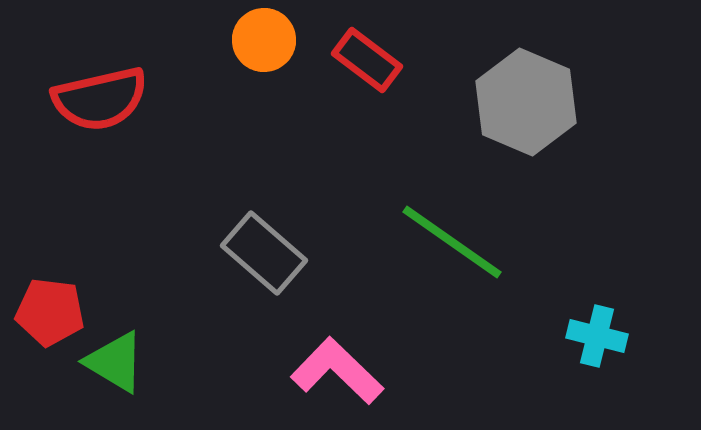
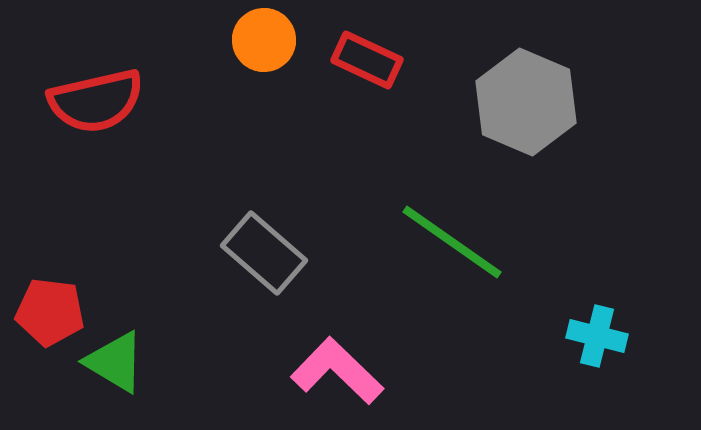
red rectangle: rotated 12 degrees counterclockwise
red semicircle: moved 4 px left, 2 px down
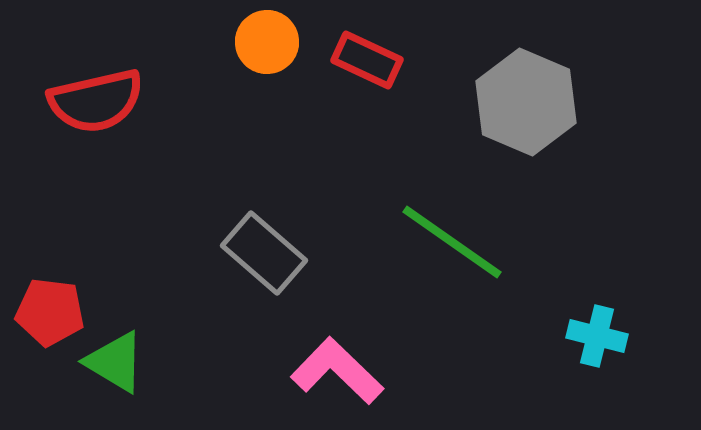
orange circle: moved 3 px right, 2 px down
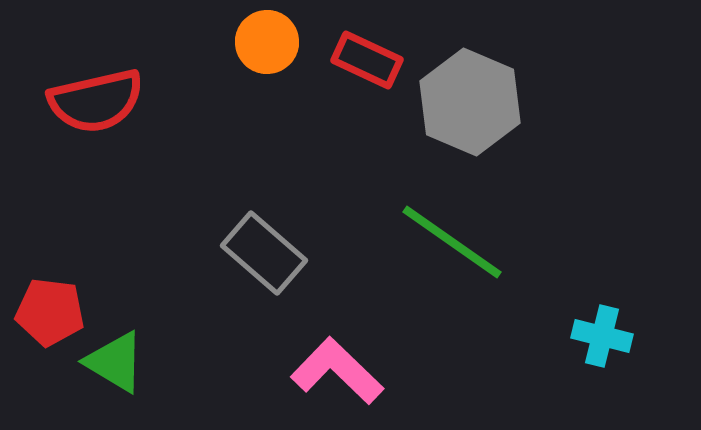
gray hexagon: moved 56 px left
cyan cross: moved 5 px right
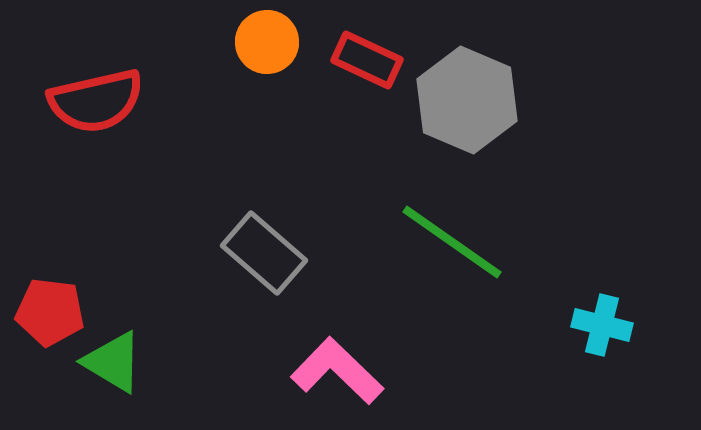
gray hexagon: moved 3 px left, 2 px up
cyan cross: moved 11 px up
green triangle: moved 2 px left
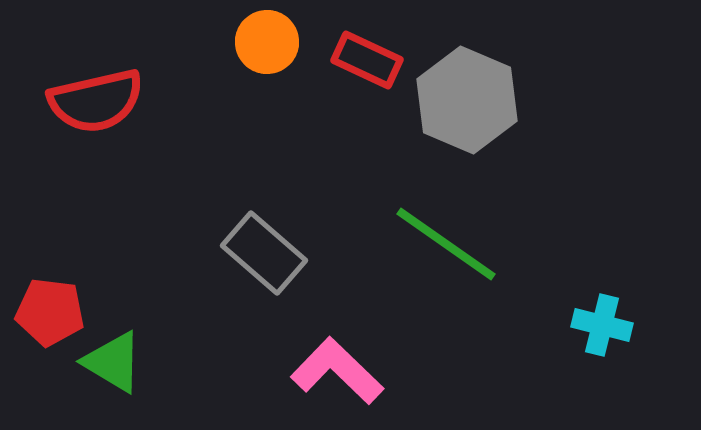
green line: moved 6 px left, 2 px down
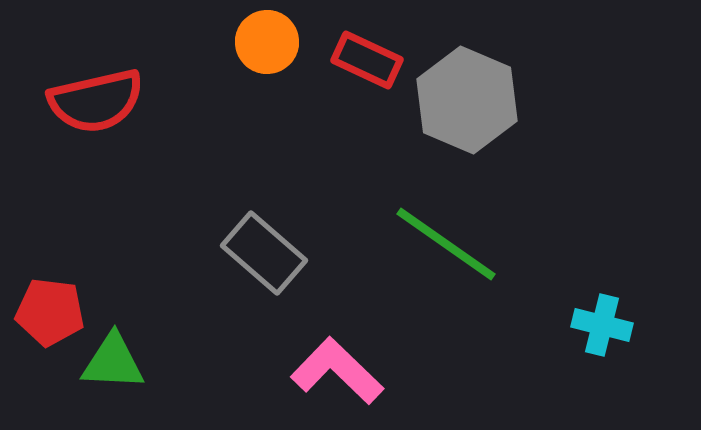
green triangle: rotated 28 degrees counterclockwise
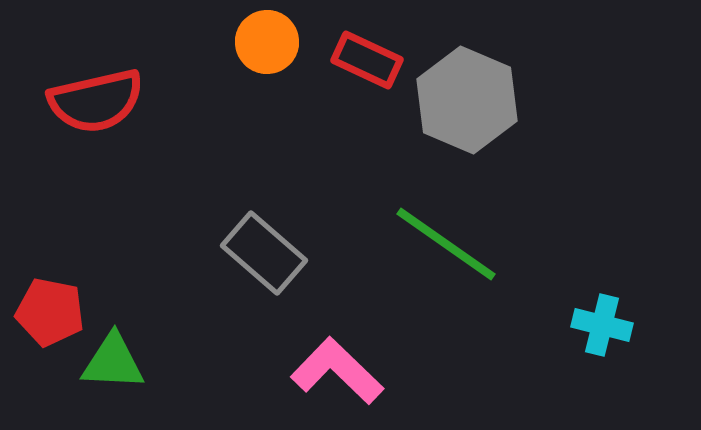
red pentagon: rotated 4 degrees clockwise
